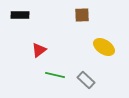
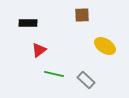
black rectangle: moved 8 px right, 8 px down
yellow ellipse: moved 1 px right, 1 px up
green line: moved 1 px left, 1 px up
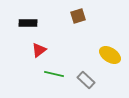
brown square: moved 4 px left, 1 px down; rotated 14 degrees counterclockwise
yellow ellipse: moved 5 px right, 9 px down
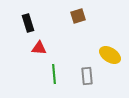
black rectangle: rotated 72 degrees clockwise
red triangle: moved 2 px up; rotated 42 degrees clockwise
green line: rotated 72 degrees clockwise
gray rectangle: moved 1 px right, 4 px up; rotated 42 degrees clockwise
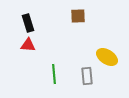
brown square: rotated 14 degrees clockwise
red triangle: moved 11 px left, 3 px up
yellow ellipse: moved 3 px left, 2 px down
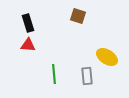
brown square: rotated 21 degrees clockwise
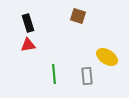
red triangle: rotated 14 degrees counterclockwise
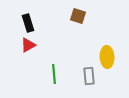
red triangle: rotated 21 degrees counterclockwise
yellow ellipse: rotated 55 degrees clockwise
gray rectangle: moved 2 px right
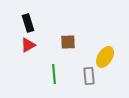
brown square: moved 10 px left, 26 px down; rotated 21 degrees counterclockwise
yellow ellipse: moved 2 px left; rotated 35 degrees clockwise
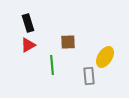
green line: moved 2 px left, 9 px up
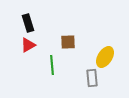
gray rectangle: moved 3 px right, 2 px down
